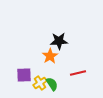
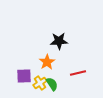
orange star: moved 3 px left, 6 px down
purple square: moved 1 px down
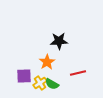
green semicircle: rotated 152 degrees clockwise
